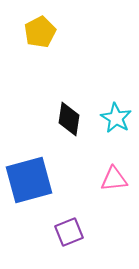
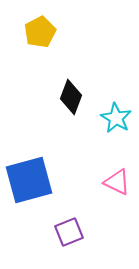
black diamond: moved 2 px right, 22 px up; rotated 12 degrees clockwise
pink triangle: moved 3 px right, 3 px down; rotated 32 degrees clockwise
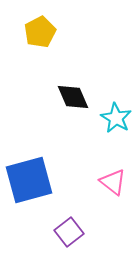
black diamond: moved 2 px right; rotated 44 degrees counterclockwise
pink triangle: moved 4 px left; rotated 12 degrees clockwise
purple square: rotated 16 degrees counterclockwise
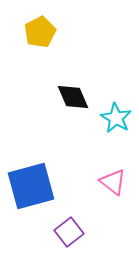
blue square: moved 2 px right, 6 px down
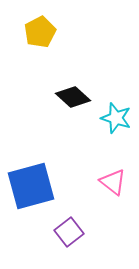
black diamond: rotated 24 degrees counterclockwise
cyan star: rotated 12 degrees counterclockwise
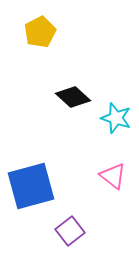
pink triangle: moved 6 px up
purple square: moved 1 px right, 1 px up
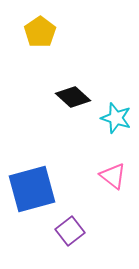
yellow pentagon: rotated 8 degrees counterclockwise
blue square: moved 1 px right, 3 px down
